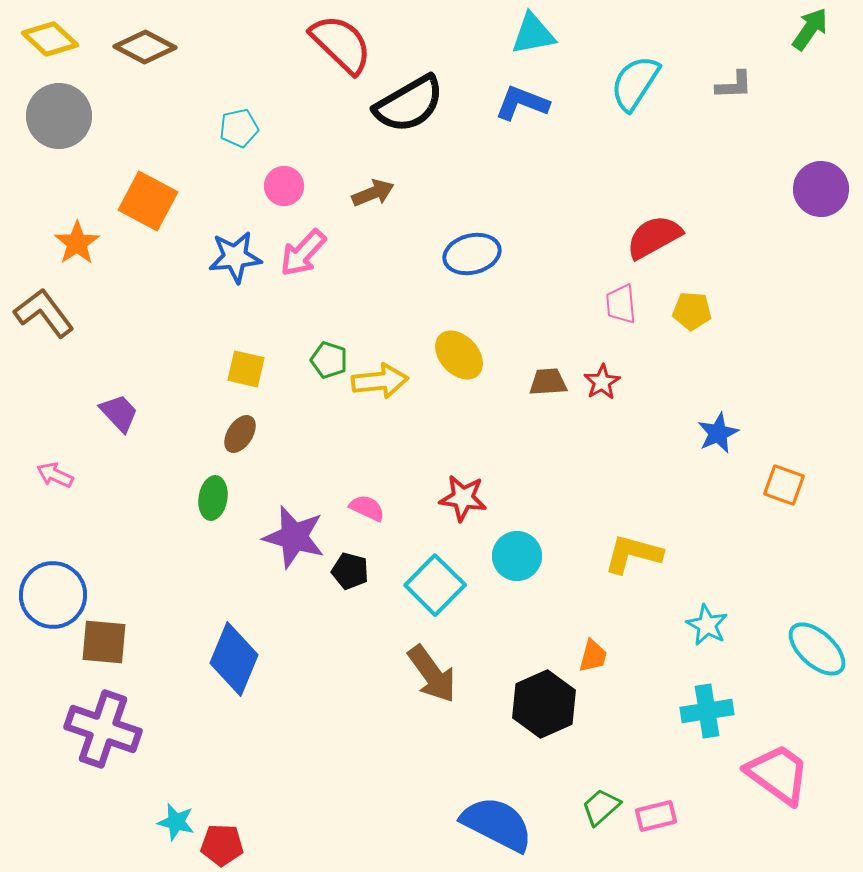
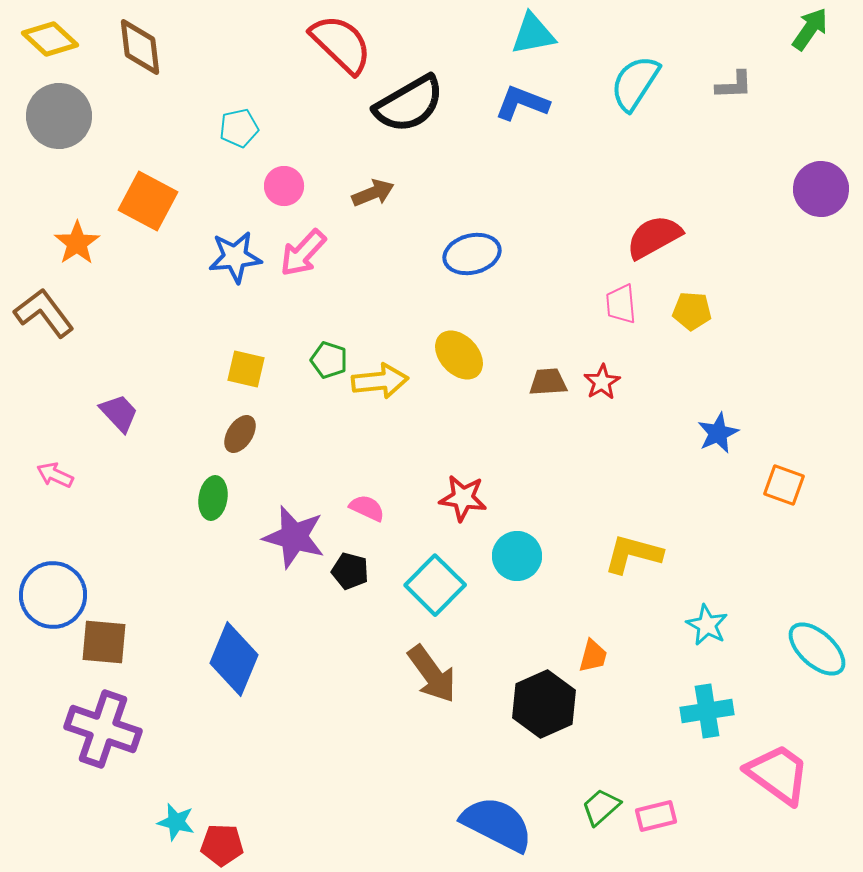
brown diamond at (145, 47): moved 5 px left; rotated 56 degrees clockwise
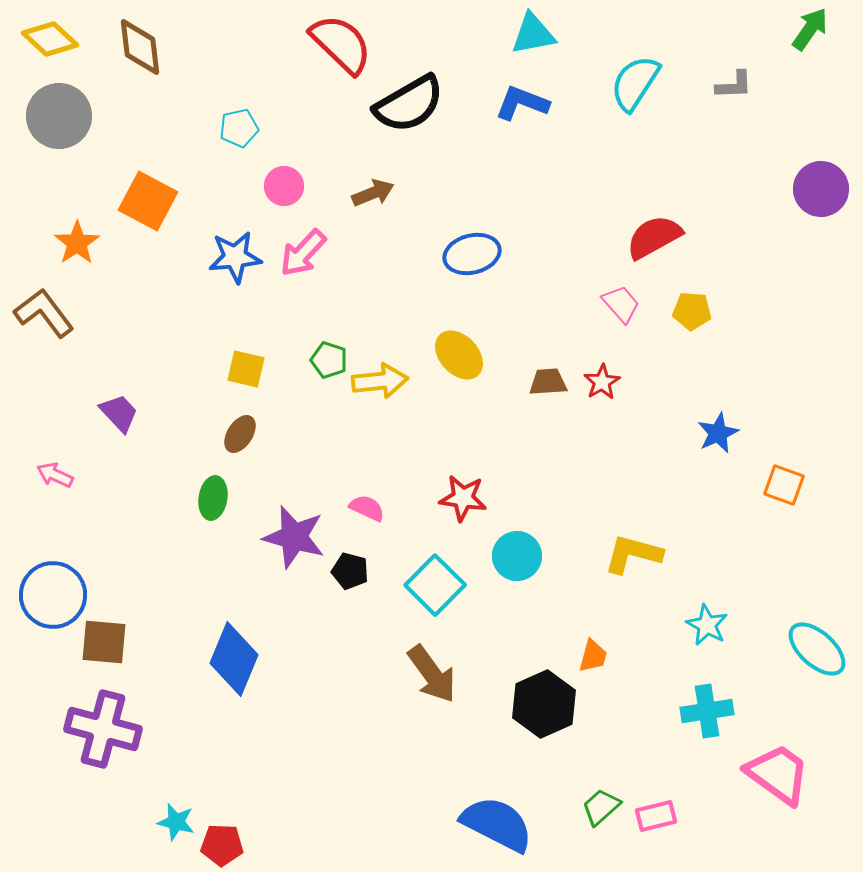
pink trapezoid at (621, 304): rotated 144 degrees clockwise
purple cross at (103, 729): rotated 4 degrees counterclockwise
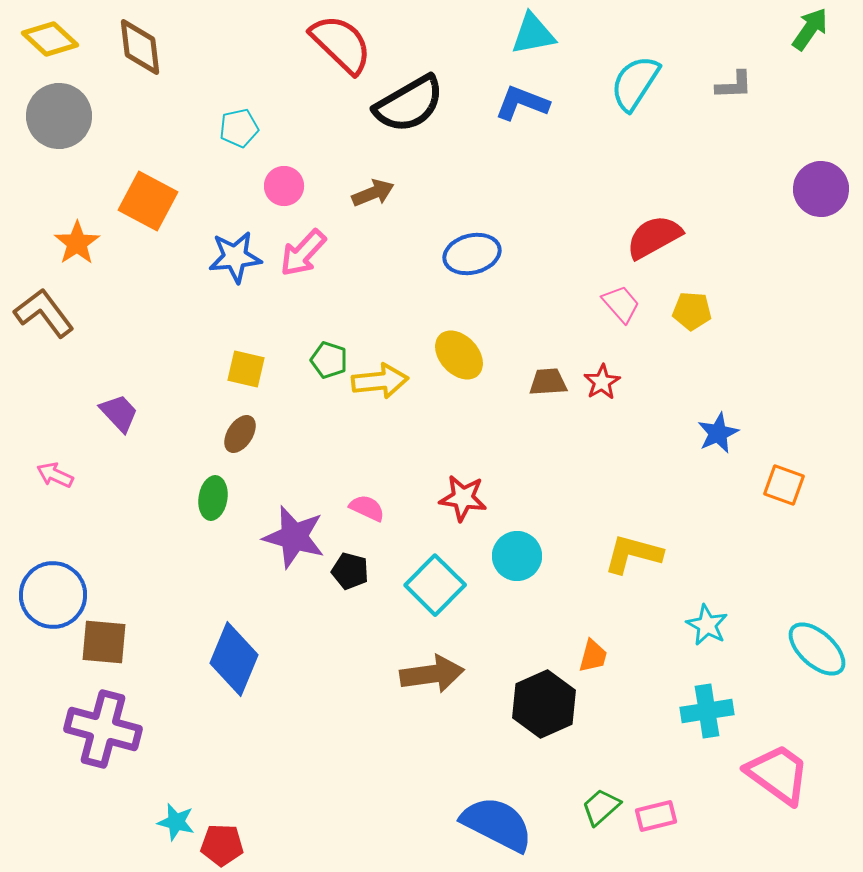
brown arrow at (432, 674): rotated 62 degrees counterclockwise
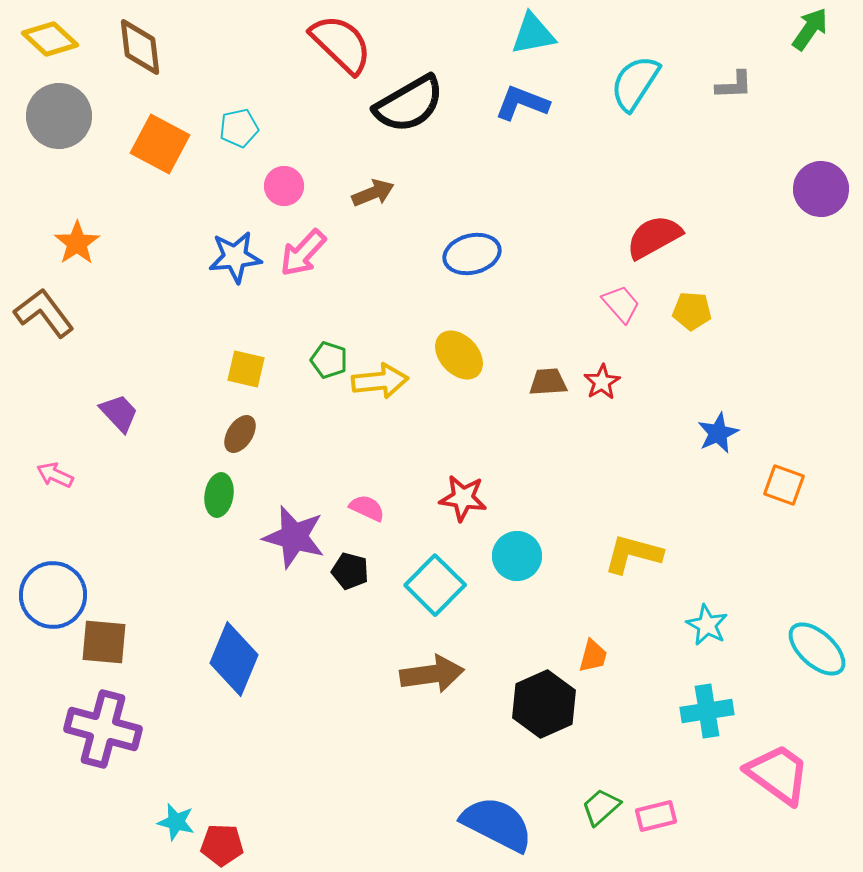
orange square at (148, 201): moved 12 px right, 57 px up
green ellipse at (213, 498): moved 6 px right, 3 px up
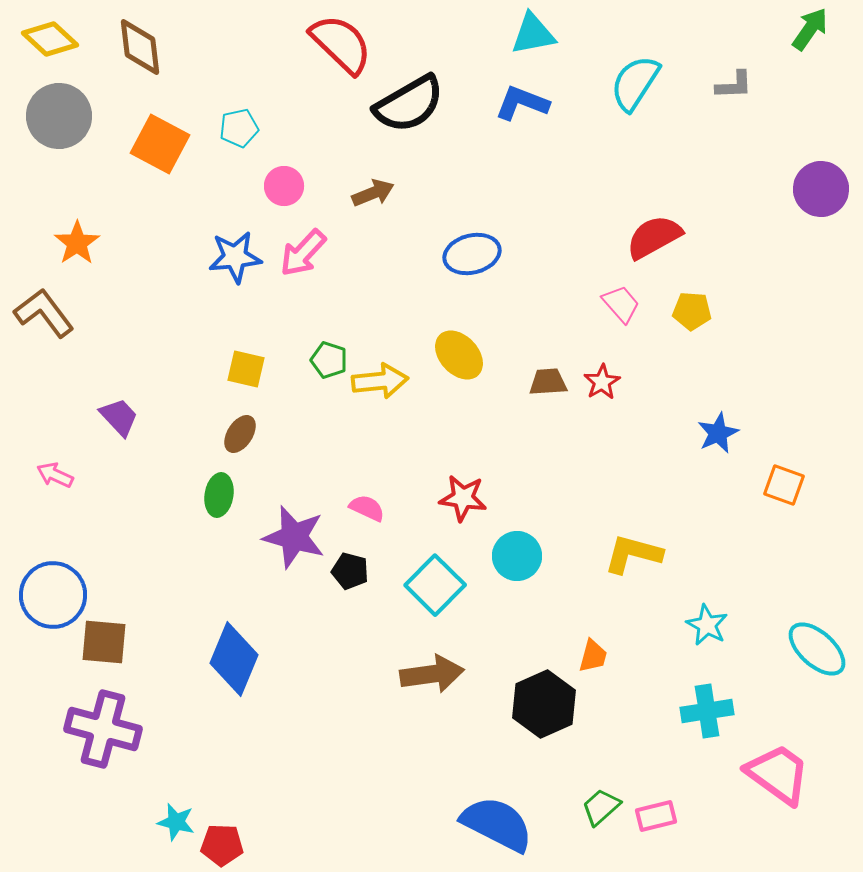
purple trapezoid at (119, 413): moved 4 px down
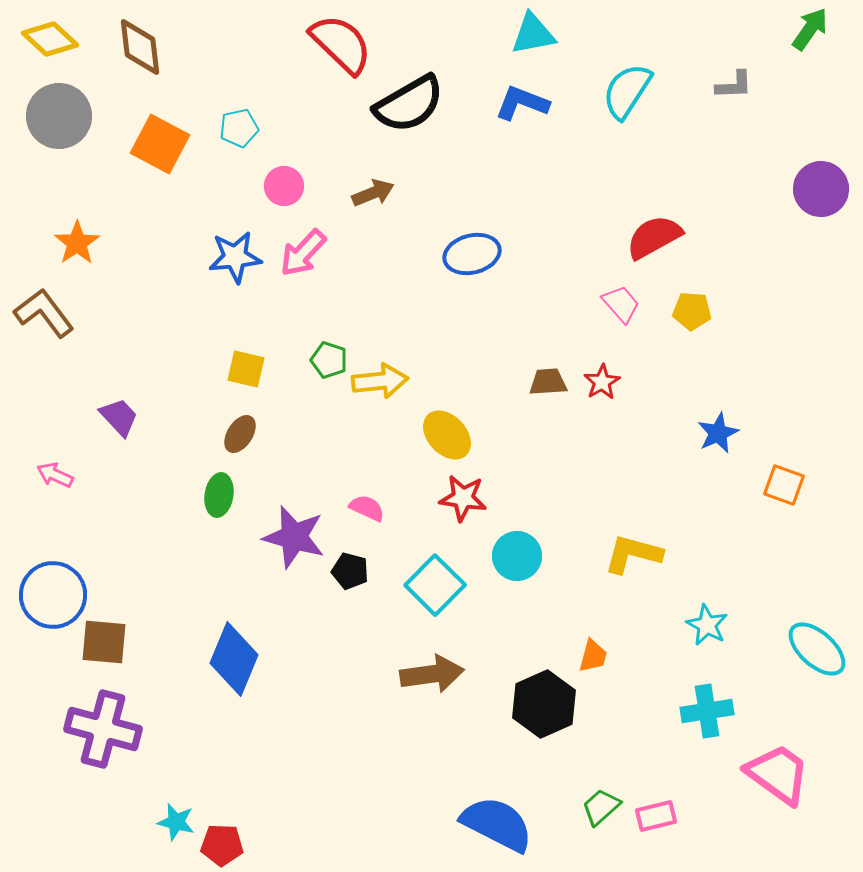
cyan semicircle at (635, 83): moved 8 px left, 8 px down
yellow ellipse at (459, 355): moved 12 px left, 80 px down
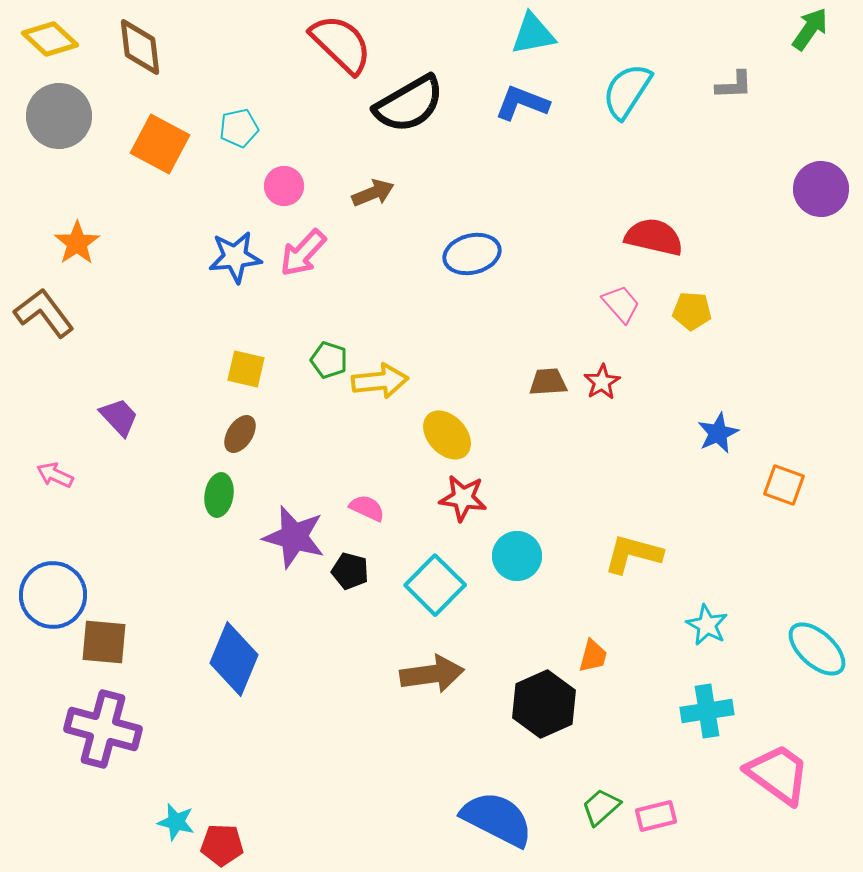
red semicircle at (654, 237): rotated 42 degrees clockwise
blue semicircle at (497, 824): moved 5 px up
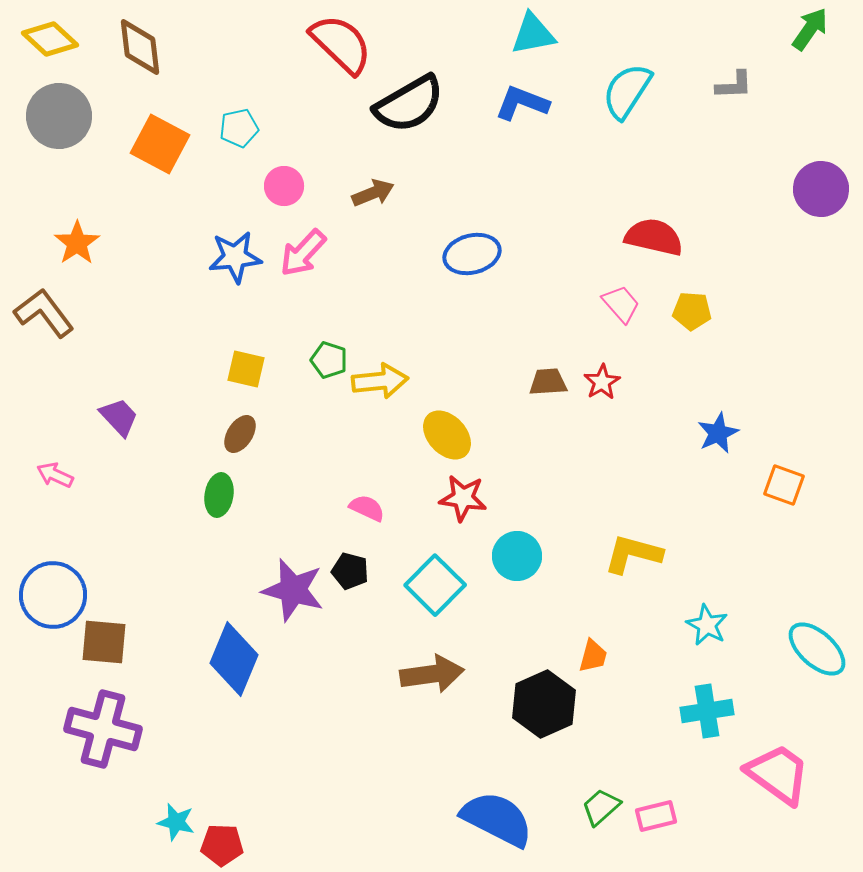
purple star at (294, 537): moved 1 px left, 53 px down
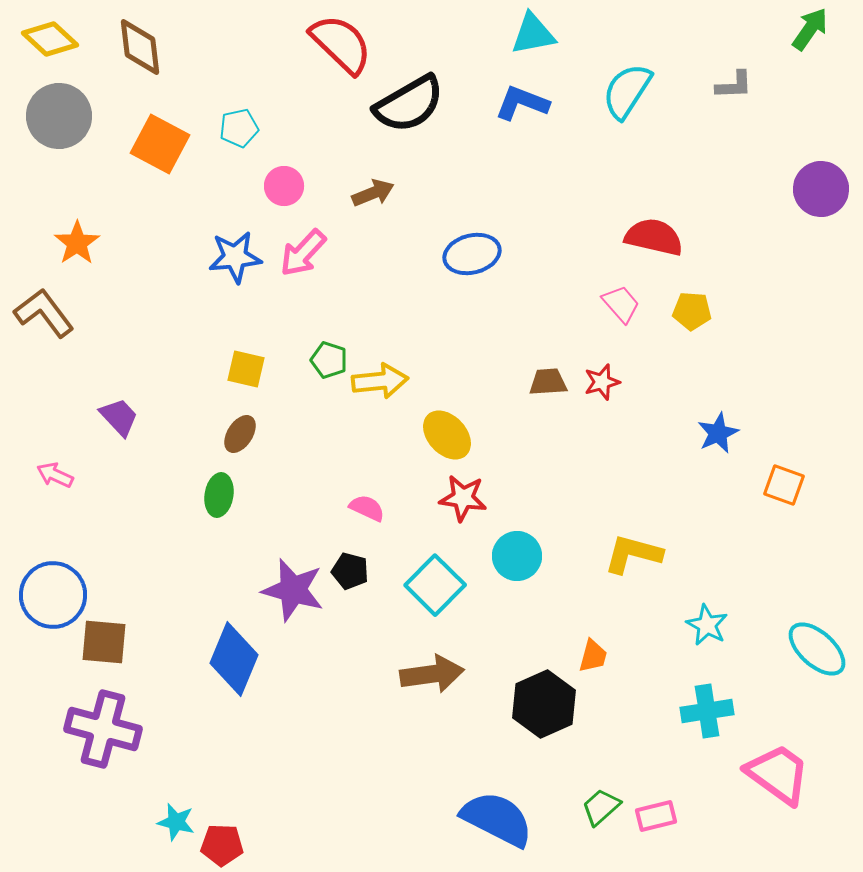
red star at (602, 382): rotated 15 degrees clockwise
